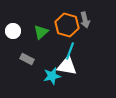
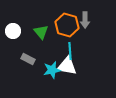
gray arrow: rotated 14 degrees clockwise
green triangle: rotated 28 degrees counterclockwise
cyan line: rotated 24 degrees counterclockwise
gray rectangle: moved 1 px right
cyan star: moved 6 px up
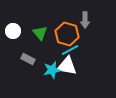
orange hexagon: moved 9 px down
green triangle: moved 1 px left, 1 px down
cyan line: moved 1 px up; rotated 66 degrees clockwise
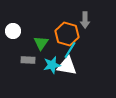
green triangle: moved 1 px right, 10 px down; rotated 14 degrees clockwise
cyan line: rotated 30 degrees counterclockwise
gray rectangle: moved 1 px down; rotated 24 degrees counterclockwise
cyan star: moved 5 px up
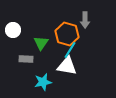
white circle: moved 1 px up
gray rectangle: moved 2 px left, 1 px up
cyan star: moved 9 px left, 17 px down
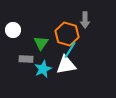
white triangle: moved 1 px left, 1 px up; rotated 20 degrees counterclockwise
cyan star: moved 13 px up; rotated 12 degrees counterclockwise
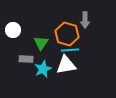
cyan line: rotated 54 degrees clockwise
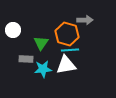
gray arrow: rotated 91 degrees counterclockwise
cyan star: rotated 18 degrees clockwise
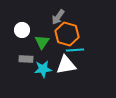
gray arrow: moved 27 px left, 3 px up; rotated 126 degrees clockwise
white circle: moved 9 px right
green triangle: moved 1 px right, 1 px up
cyan line: moved 5 px right
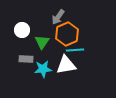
orange hexagon: rotated 20 degrees clockwise
